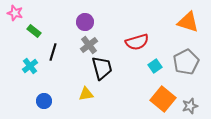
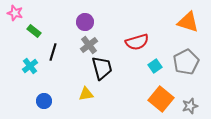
orange square: moved 2 px left
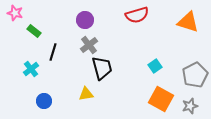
purple circle: moved 2 px up
red semicircle: moved 27 px up
gray pentagon: moved 9 px right, 13 px down
cyan cross: moved 1 px right, 3 px down
orange square: rotated 10 degrees counterclockwise
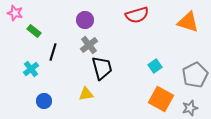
gray star: moved 2 px down
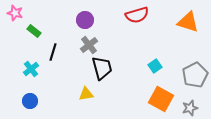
blue circle: moved 14 px left
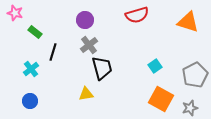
green rectangle: moved 1 px right, 1 px down
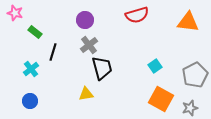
orange triangle: rotated 10 degrees counterclockwise
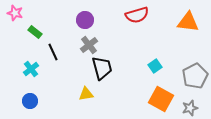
black line: rotated 42 degrees counterclockwise
gray pentagon: moved 1 px down
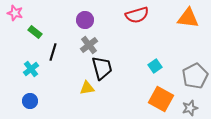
orange triangle: moved 4 px up
black line: rotated 42 degrees clockwise
yellow triangle: moved 1 px right, 6 px up
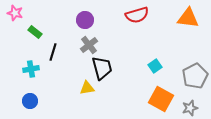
cyan cross: rotated 28 degrees clockwise
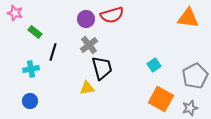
red semicircle: moved 25 px left
purple circle: moved 1 px right, 1 px up
cyan square: moved 1 px left, 1 px up
